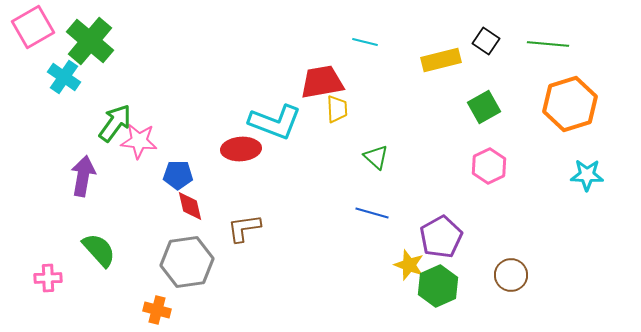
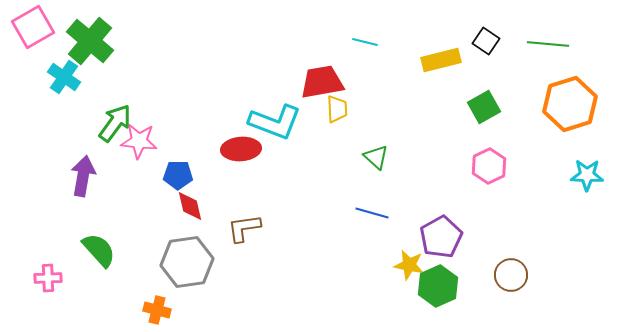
yellow star: rotated 8 degrees counterclockwise
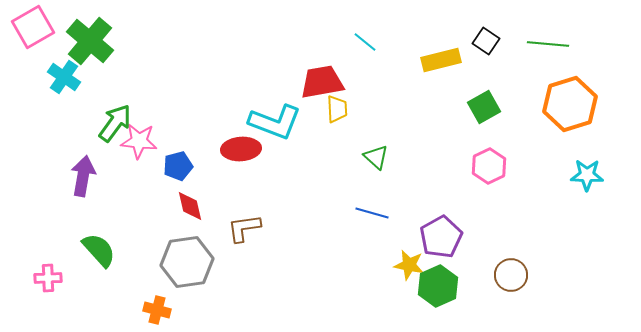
cyan line: rotated 25 degrees clockwise
blue pentagon: moved 9 px up; rotated 16 degrees counterclockwise
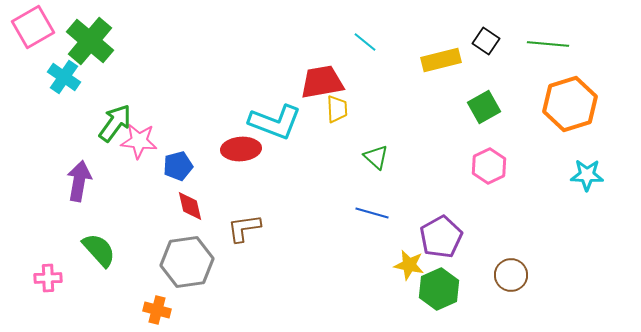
purple arrow: moved 4 px left, 5 px down
green hexagon: moved 1 px right, 3 px down
